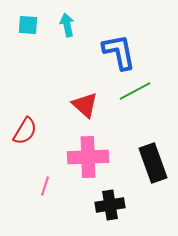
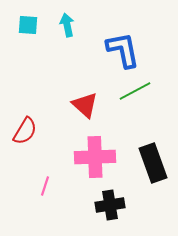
blue L-shape: moved 4 px right, 2 px up
pink cross: moved 7 px right
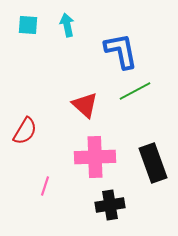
blue L-shape: moved 2 px left, 1 px down
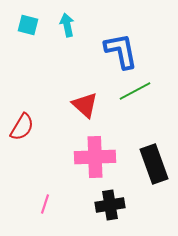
cyan square: rotated 10 degrees clockwise
red semicircle: moved 3 px left, 4 px up
black rectangle: moved 1 px right, 1 px down
pink line: moved 18 px down
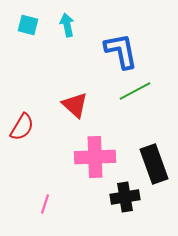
red triangle: moved 10 px left
black cross: moved 15 px right, 8 px up
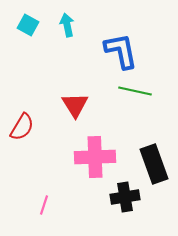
cyan square: rotated 15 degrees clockwise
green line: rotated 40 degrees clockwise
red triangle: rotated 16 degrees clockwise
pink line: moved 1 px left, 1 px down
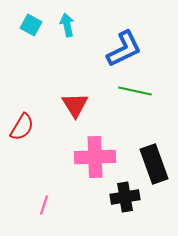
cyan square: moved 3 px right
blue L-shape: moved 3 px right, 2 px up; rotated 75 degrees clockwise
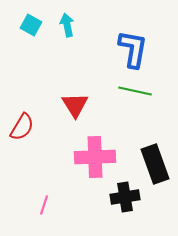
blue L-shape: moved 9 px right; rotated 54 degrees counterclockwise
black rectangle: moved 1 px right
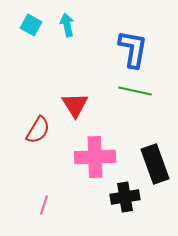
red semicircle: moved 16 px right, 3 px down
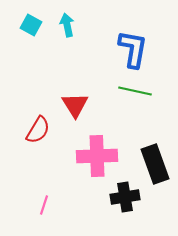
pink cross: moved 2 px right, 1 px up
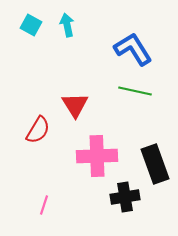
blue L-shape: rotated 42 degrees counterclockwise
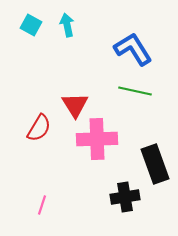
red semicircle: moved 1 px right, 2 px up
pink cross: moved 17 px up
pink line: moved 2 px left
